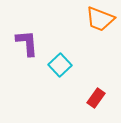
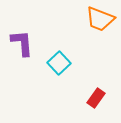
purple L-shape: moved 5 px left
cyan square: moved 1 px left, 2 px up
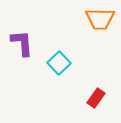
orange trapezoid: rotated 20 degrees counterclockwise
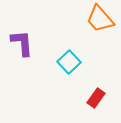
orange trapezoid: rotated 48 degrees clockwise
cyan square: moved 10 px right, 1 px up
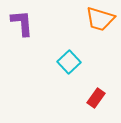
orange trapezoid: rotated 32 degrees counterclockwise
purple L-shape: moved 20 px up
